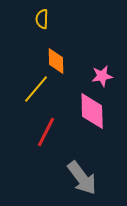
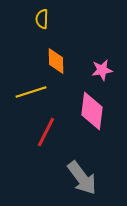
pink star: moved 6 px up
yellow line: moved 5 px left, 3 px down; rotated 32 degrees clockwise
pink diamond: rotated 9 degrees clockwise
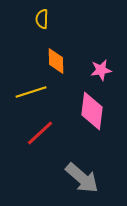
pink star: moved 1 px left
red line: moved 6 px left, 1 px down; rotated 20 degrees clockwise
gray arrow: rotated 12 degrees counterclockwise
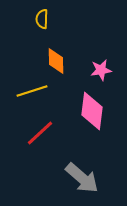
yellow line: moved 1 px right, 1 px up
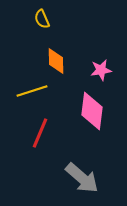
yellow semicircle: rotated 24 degrees counterclockwise
red line: rotated 24 degrees counterclockwise
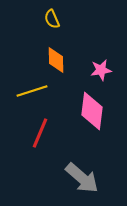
yellow semicircle: moved 10 px right
orange diamond: moved 1 px up
